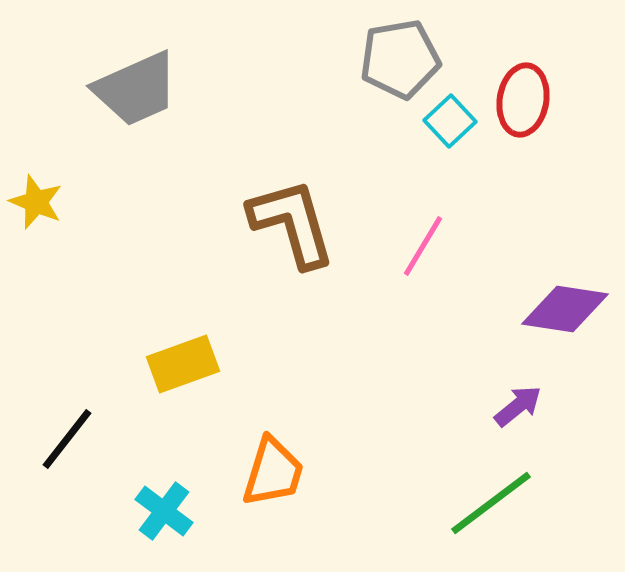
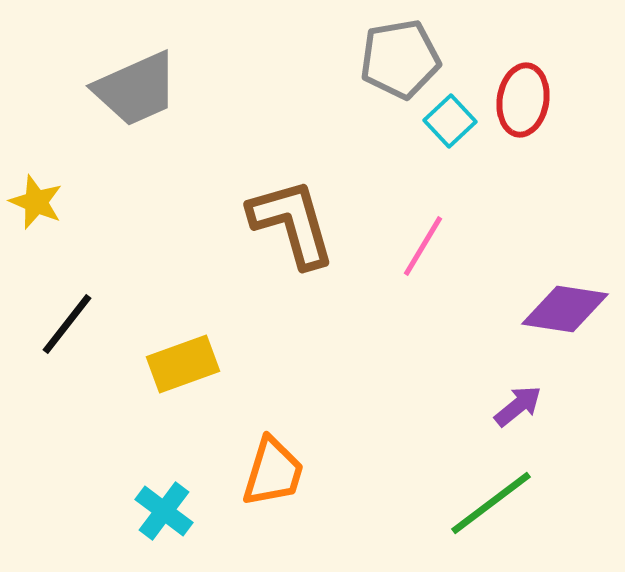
black line: moved 115 px up
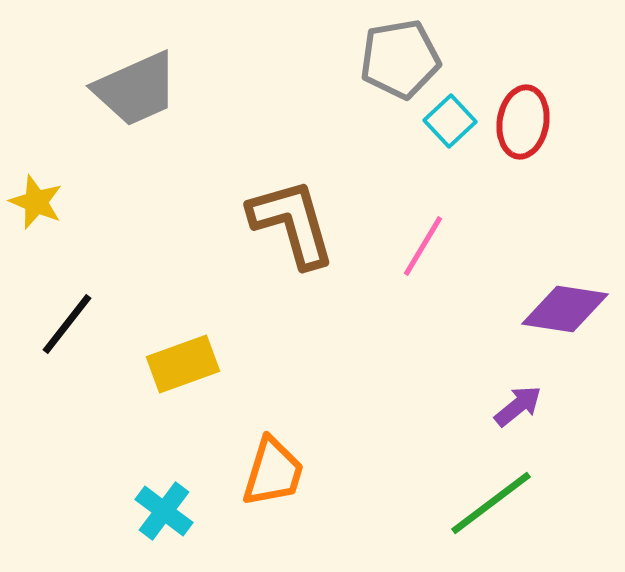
red ellipse: moved 22 px down
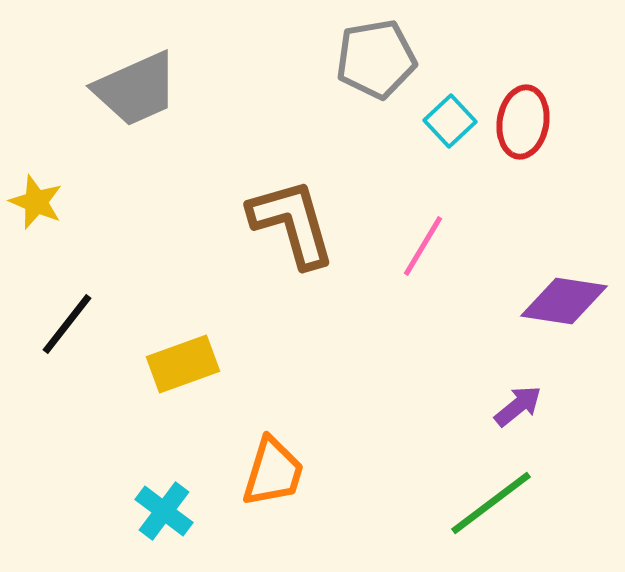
gray pentagon: moved 24 px left
purple diamond: moved 1 px left, 8 px up
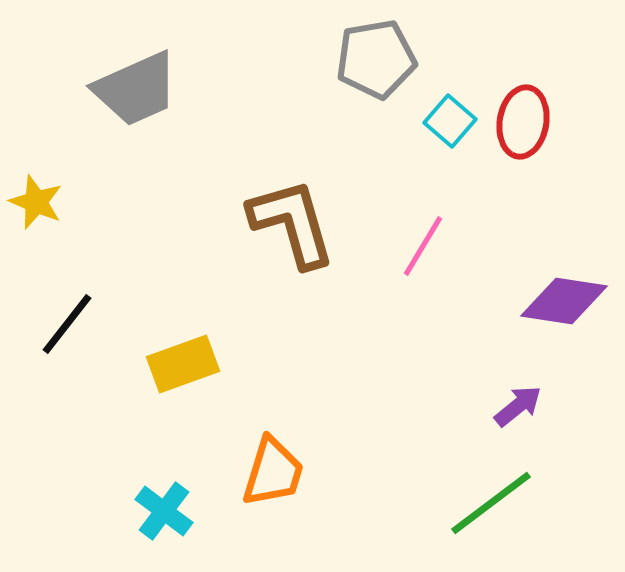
cyan square: rotated 6 degrees counterclockwise
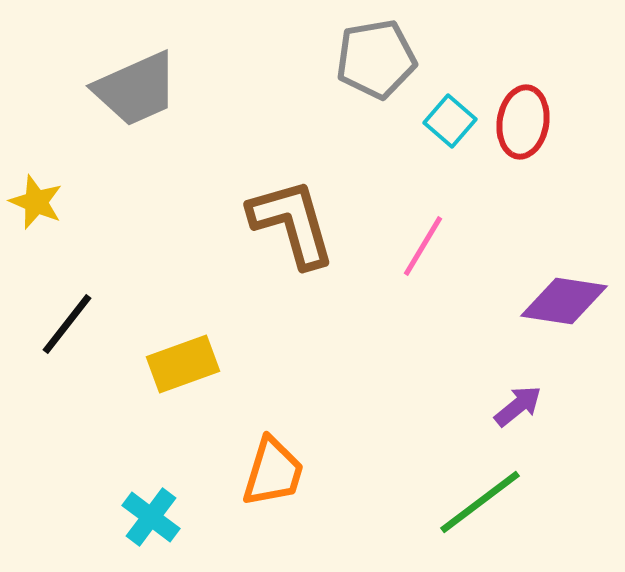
green line: moved 11 px left, 1 px up
cyan cross: moved 13 px left, 6 px down
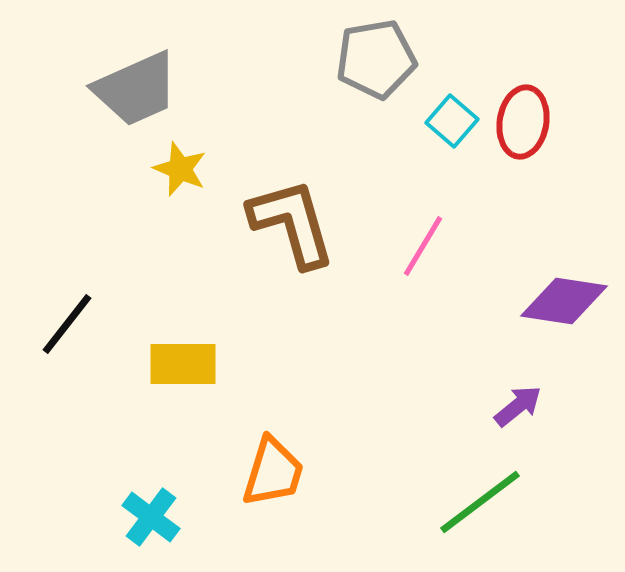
cyan square: moved 2 px right
yellow star: moved 144 px right, 33 px up
yellow rectangle: rotated 20 degrees clockwise
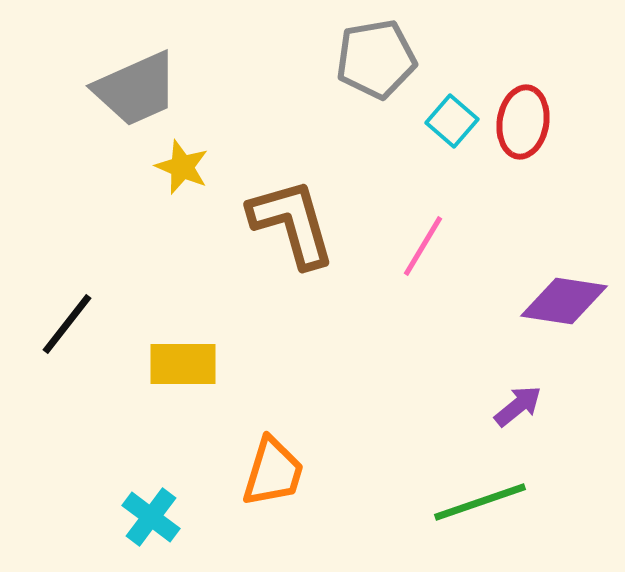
yellow star: moved 2 px right, 2 px up
green line: rotated 18 degrees clockwise
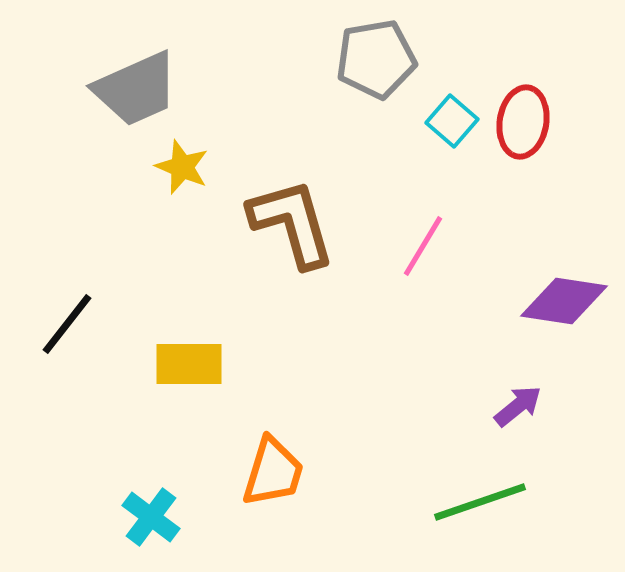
yellow rectangle: moved 6 px right
